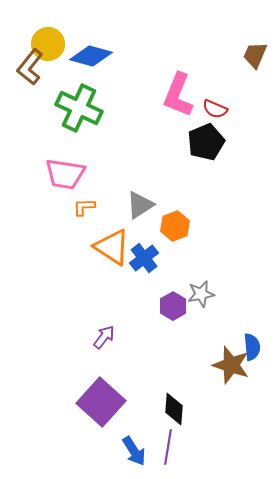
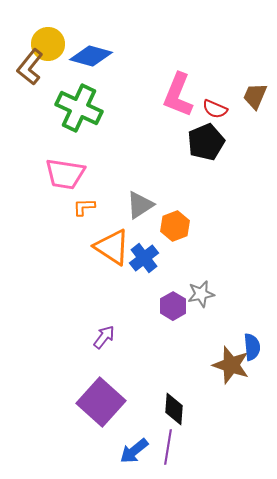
brown trapezoid: moved 41 px down
blue arrow: rotated 84 degrees clockwise
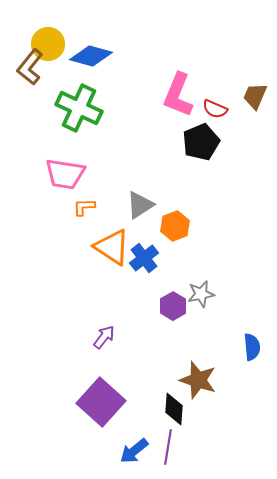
black pentagon: moved 5 px left
brown star: moved 33 px left, 15 px down
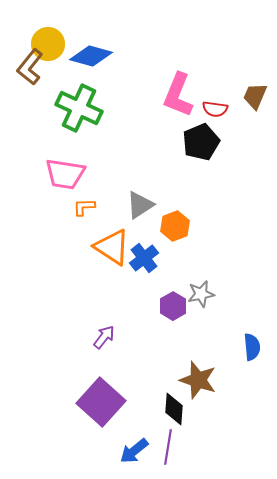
red semicircle: rotated 15 degrees counterclockwise
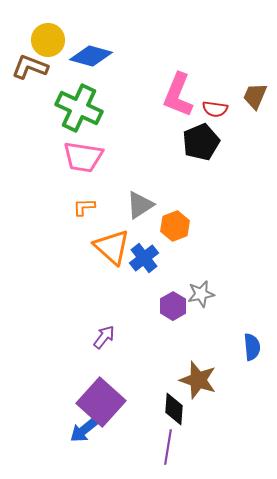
yellow circle: moved 4 px up
brown L-shape: rotated 72 degrees clockwise
pink trapezoid: moved 18 px right, 17 px up
orange triangle: rotated 9 degrees clockwise
blue arrow: moved 50 px left, 21 px up
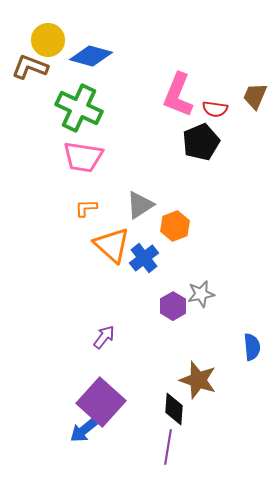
orange L-shape: moved 2 px right, 1 px down
orange triangle: moved 2 px up
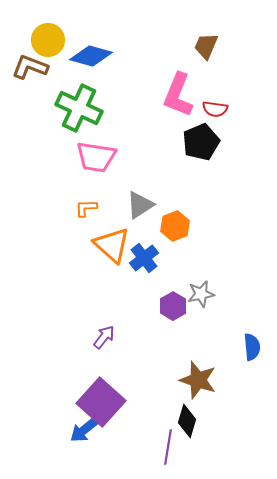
brown trapezoid: moved 49 px left, 50 px up
pink trapezoid: moved 13 px right
black diamond: moved 13 px right, 12 px down; rotated 12 degrees clockwise
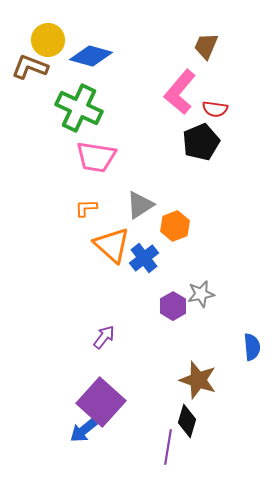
pink L-shape: moved 2 px right, 3 px up; rotated 18 degrees clockwise
